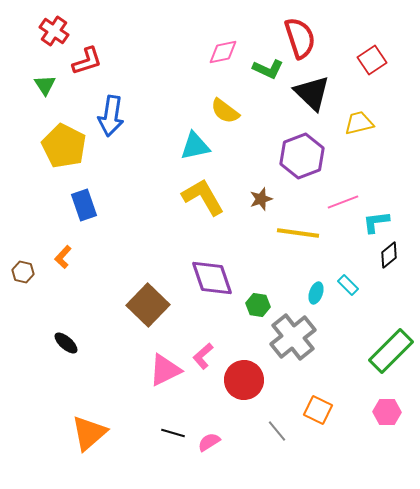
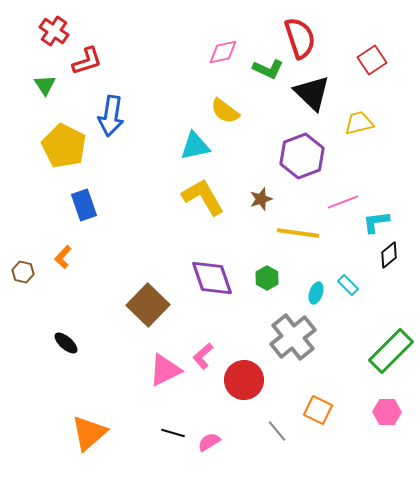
green hexagon: moved 9 px right, 27 px up; rotated 20 degrees clockwise
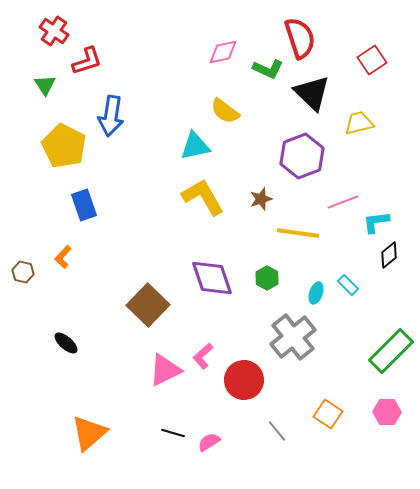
orange square: moved 10 px right, 4 px down; rotated 8 degrees clockwise
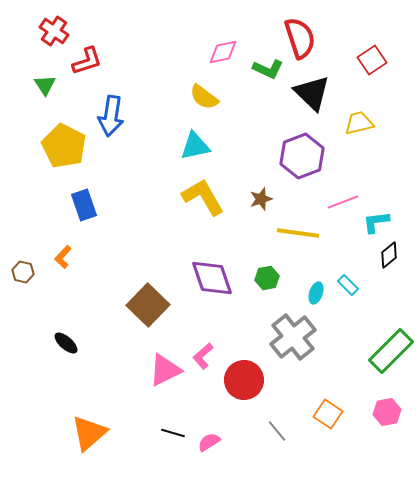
yellow semicircle: moved 21 px left, 14 px up
green hexagon: rotated 20 degrees clockwise
pink hexagon: rotated 12 degrees counterclockwise
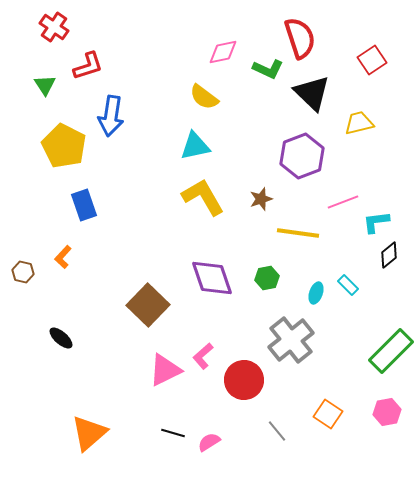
red cross: moved 4 px up
red L-shape: moved 1 px right, 5 px down
gray cross: moved 2 px left, 3 px down
black ellipse: moved 5 px left, 5 px up
